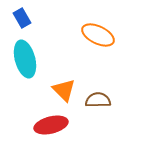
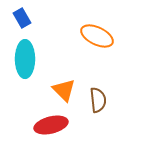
orange ellipse: moved 1 px left, 1 px down
cyan ellipse: rotated 15 degrees clockwise
brown semicircle: rotated 85 degrees clockwise
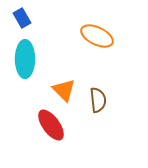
red ellipse: rotated 68 degrees clockwise
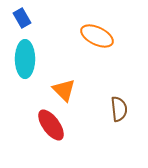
brown semicircle: moved 21 px right, 9 px down
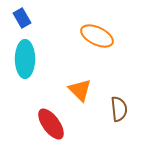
orange triangle: moved 16 px right
red ellipse: moved 1 px up
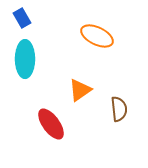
orange triangle: rotated 40 degrees clockwise
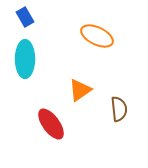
blue rectangle: moved 3 px right, 1 px up
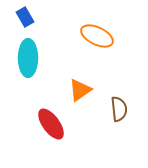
cyan ellipse: moved 3 px right, 1 px up
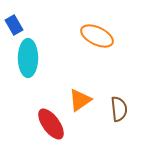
blue rectangle: moved 11 px left, 8 px down
orange triangle: moved 10 px down
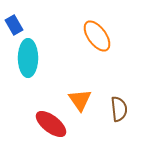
orange ellipse: rotated 28 degrees clockwise
orange triangle: rotated 30 degrees counterclockwise
red ellipse: rotated 16 degrees counterclockwise
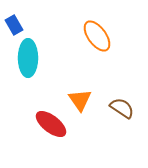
brown semicircle: moved 3 px right, 1 px up; rotated 50 degrees counterclockwise
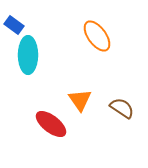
blue rectangle: rotated 24 degrees counterclockwise
cyan ellipse: moved 3 px up
